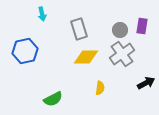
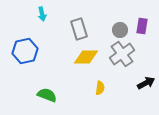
green semicircle: moved 6 px left, 4 px up; rotated 132 degrees counterclockwise
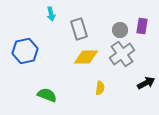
cyan arrow: moved 9 px right
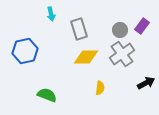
purple rectangle: rotated 28 degrees clockwise
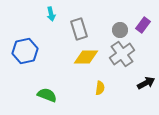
purple rectangle: moved 1 px right, 1 px up
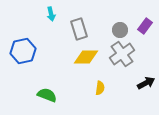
purple rectangle: moved 2 px right, 1 px down
blue hexagon: moved 2 px left
